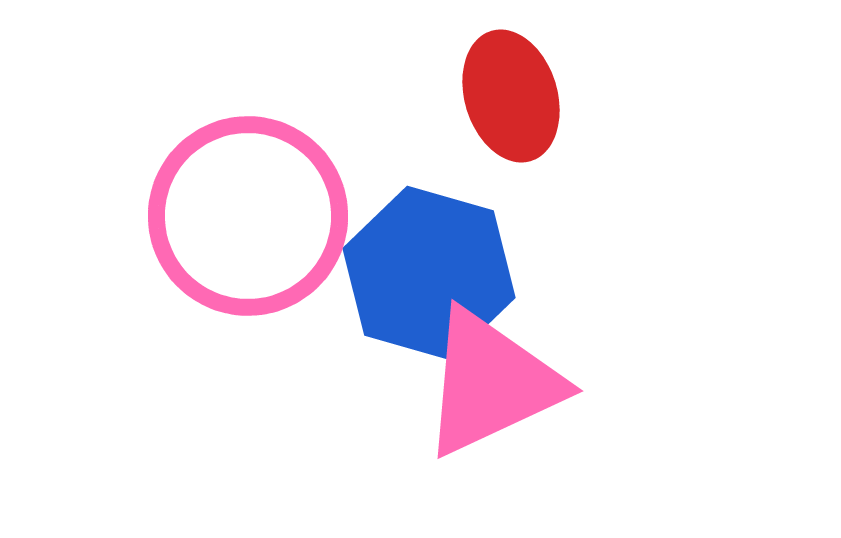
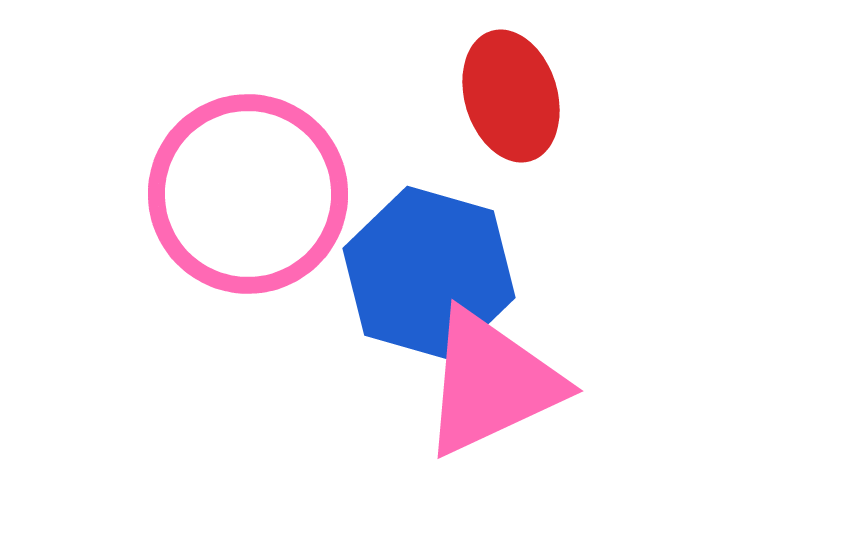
pink circle: moved 22 px up
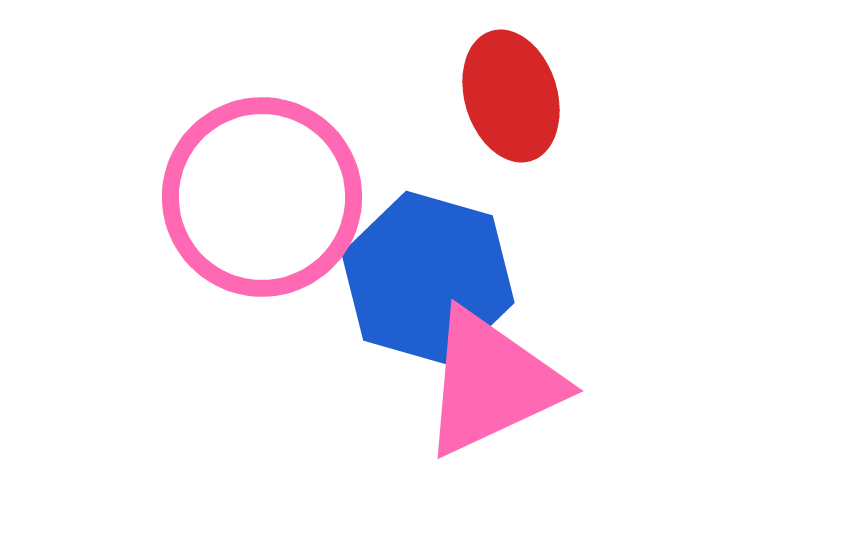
pink circle: moved 14 px right, 3 px down
blue hexagon: moved 1 px left, 5 px down
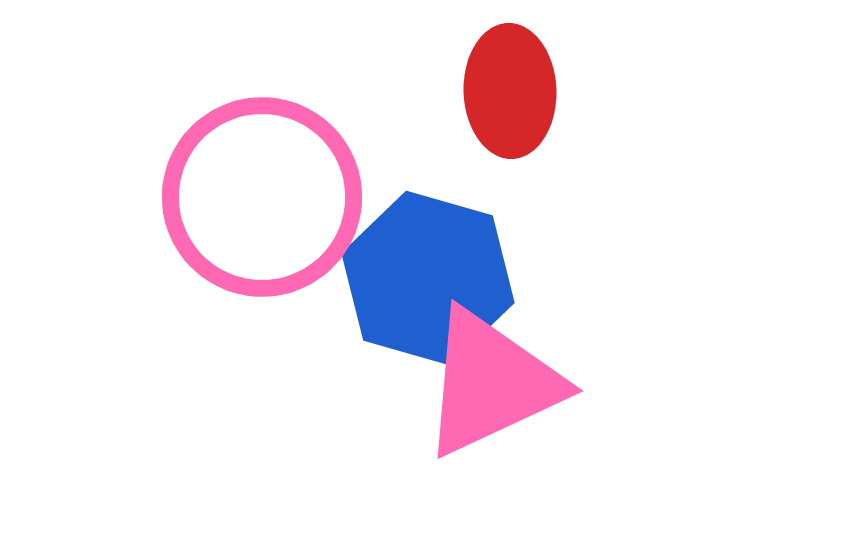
red ellipse: moved 1 px left, 5 px up; rotated 15 degrees clockwise
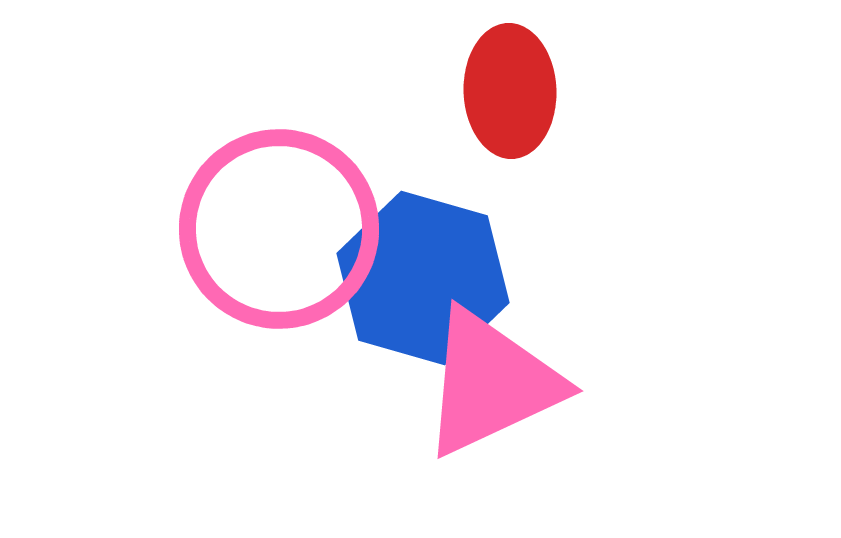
pink circle: moved 17 px right, 32 px down
blue hexagon: moved 5 px left
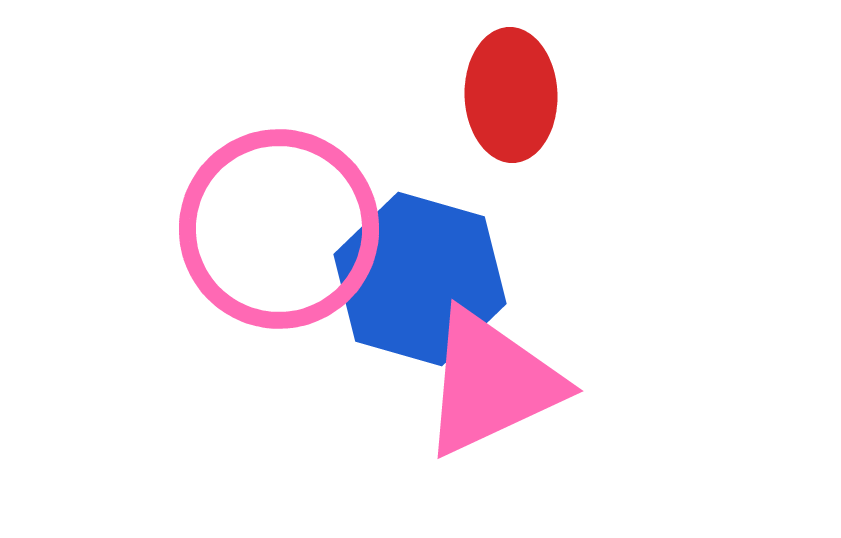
red ellipse: moved 1 px right, 4 px down
blue hexagon: moved 3 px left, 1 px down
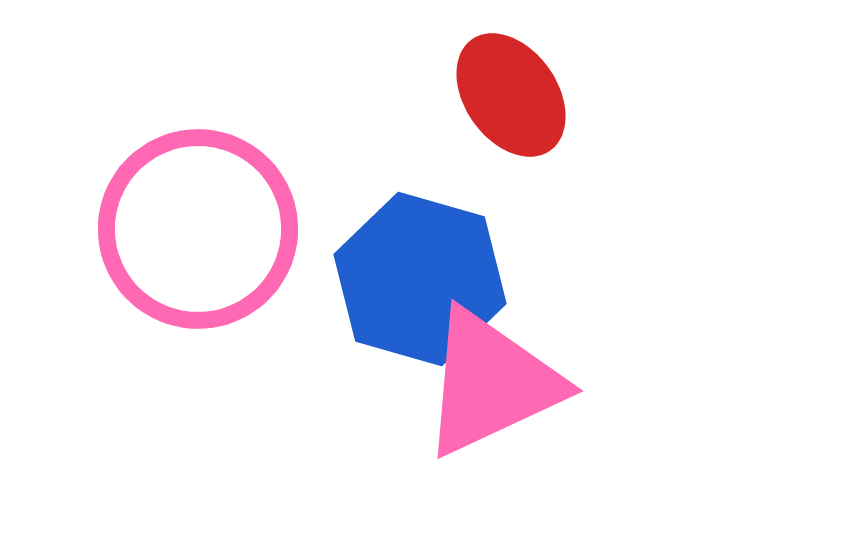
red ellipse: rotated 33 degrees counterclockwise
pink circle: moved 81 px left
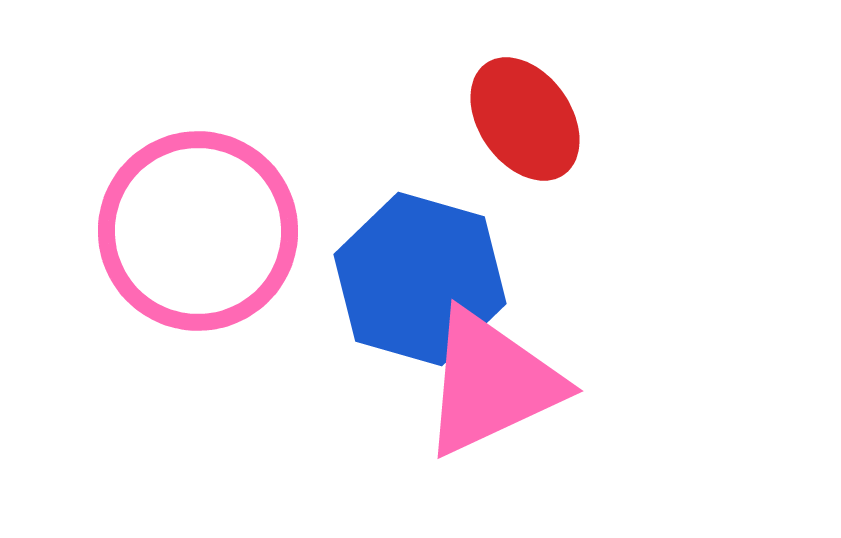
red ellipse: moved 14 px right, 24 px down
pink circle: moved 2 px down
